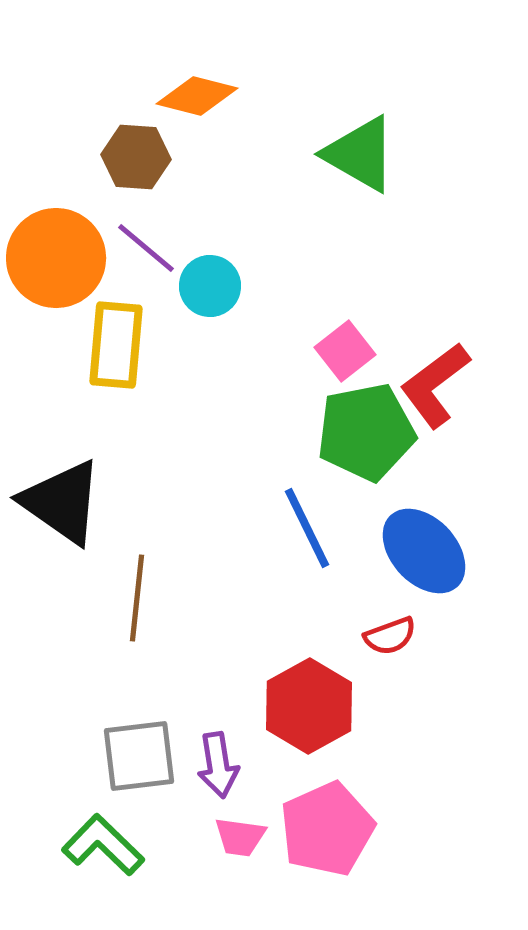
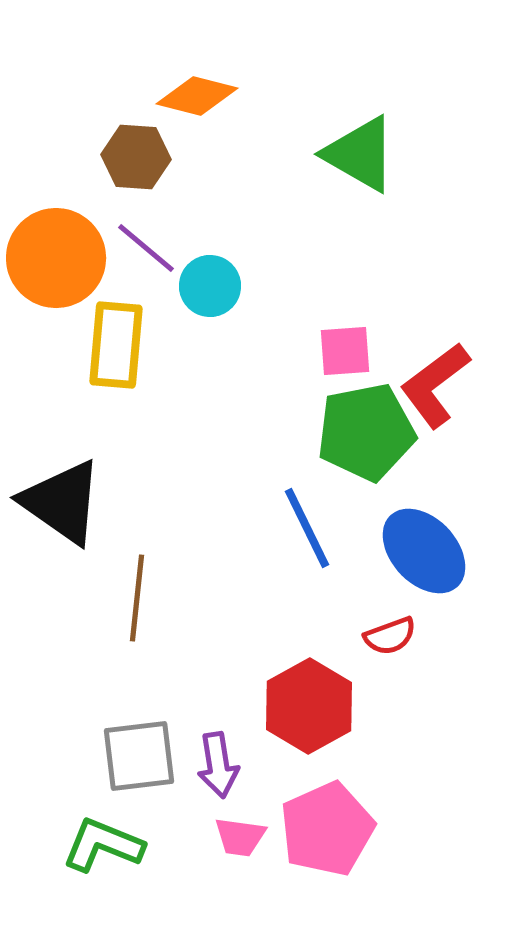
pink square: rotated 34 degrees clockwise
green L-shape: rotated 22 degrees counterclockwise
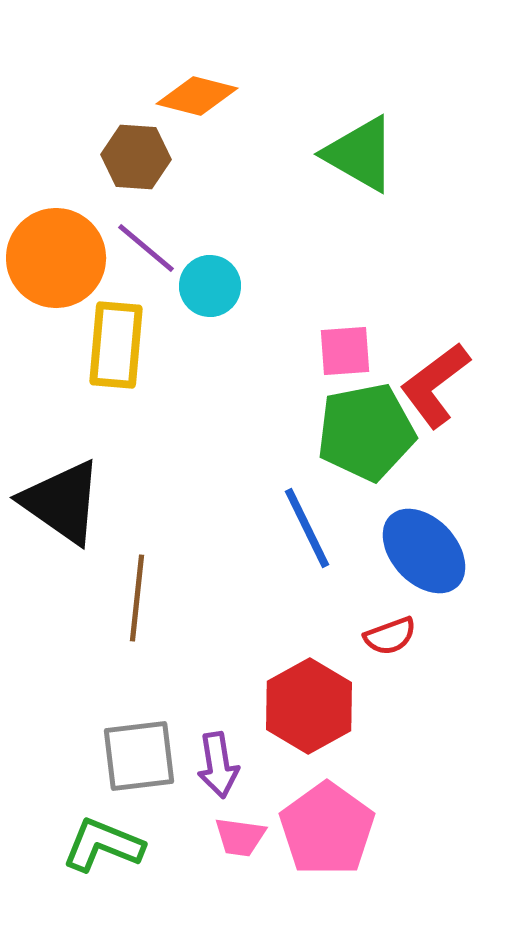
pink pentagon: rotated 12 degrees counterclockwise
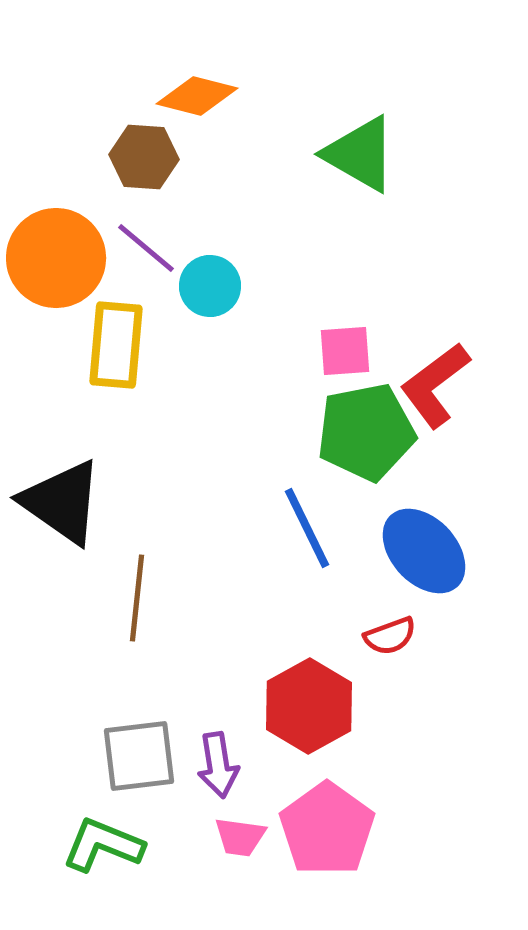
brown hexagon: moved 8 px right
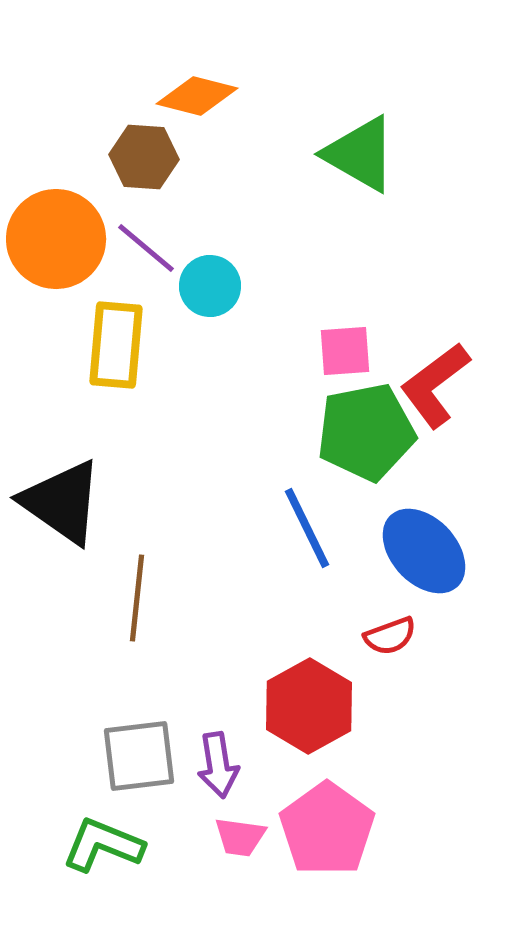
orange circle: moved 19 px up
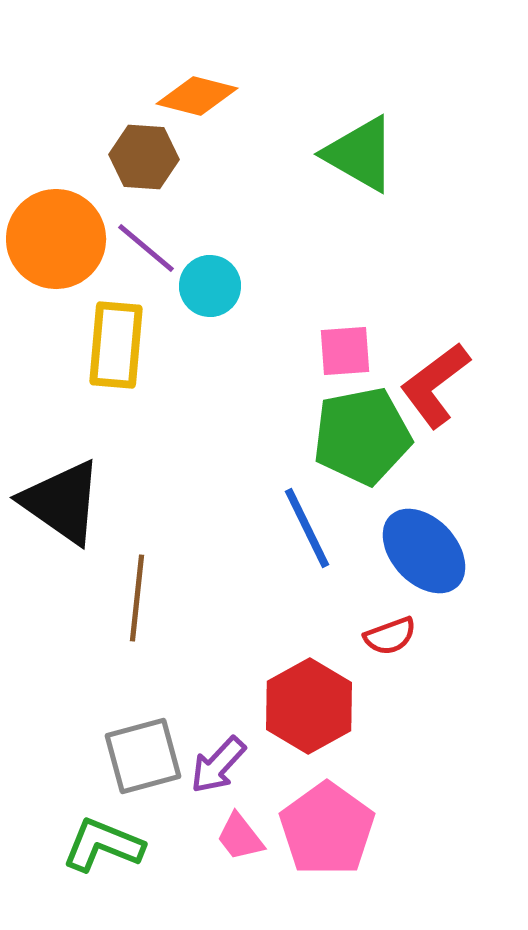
green pentagon: moved 4 px left, 4 px down
gray square: moved 4 px right; rotated 8 degrees counterclockwise
purple arrow: rotated 52 degrees clockwise
pink trapezoid: rotated 44 degrees clockwise
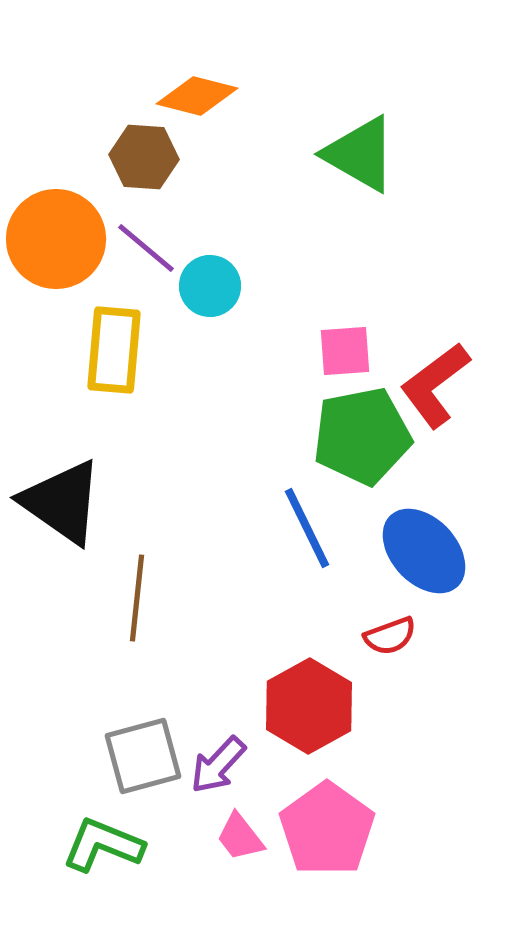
yellow rectangle: moved 2 px left, 5 px down
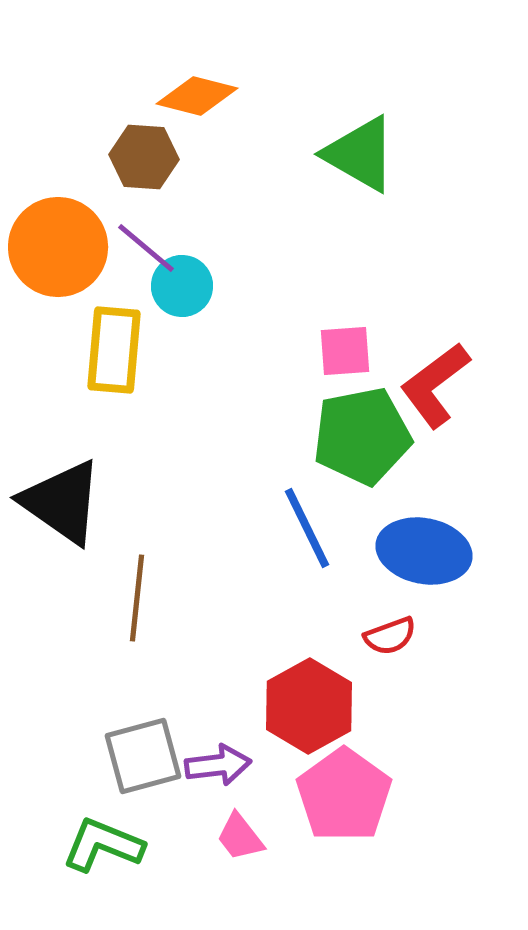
orange circle: moved 2 px right, 8 px down
cyan circle: moved 28 px left
blue ellipse: rotated 36 degrees counterclockwise
purple arrow: rotated 140 degrees counterclockwise
pink pentagon: moved 17 px right, 34 px up
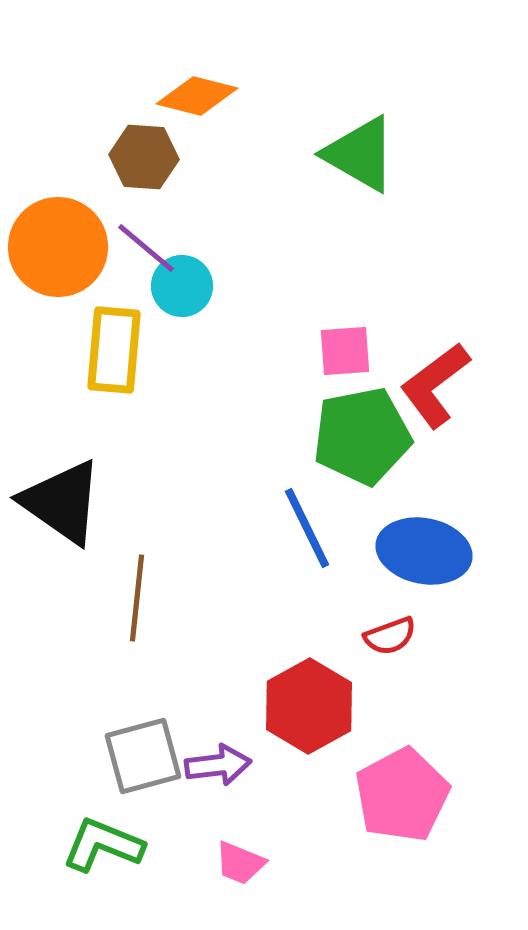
pink pentagon: moved 58 px right; rotated 8 degrees clockwise
pink trapezoid: moved 26 px down; rotated 30 degrees counterclockwise
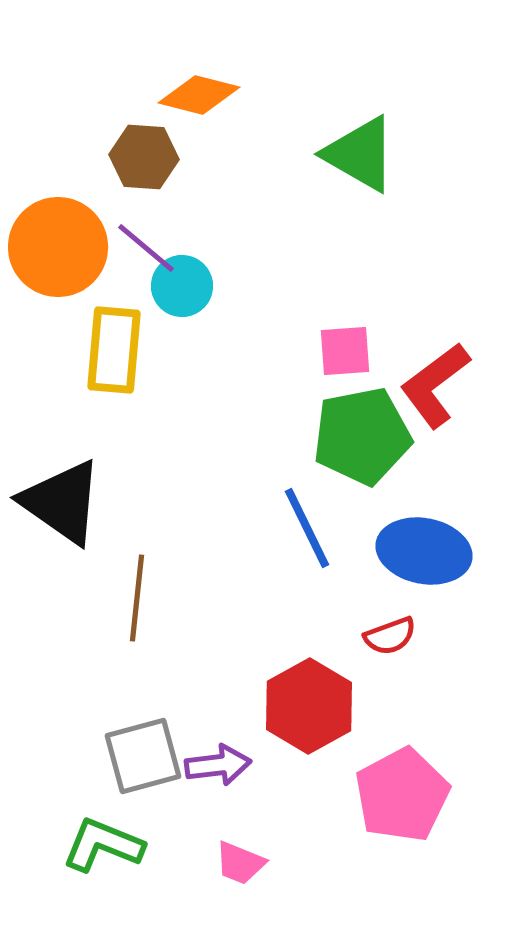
orange diamond: moved 2 px right, 1 px up
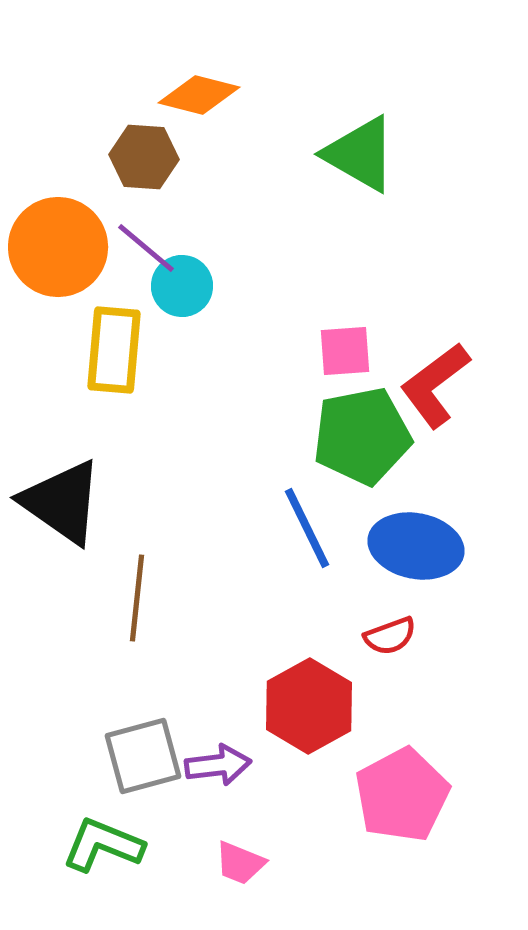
blue ellipse: moved 8 px left, 5 px up
